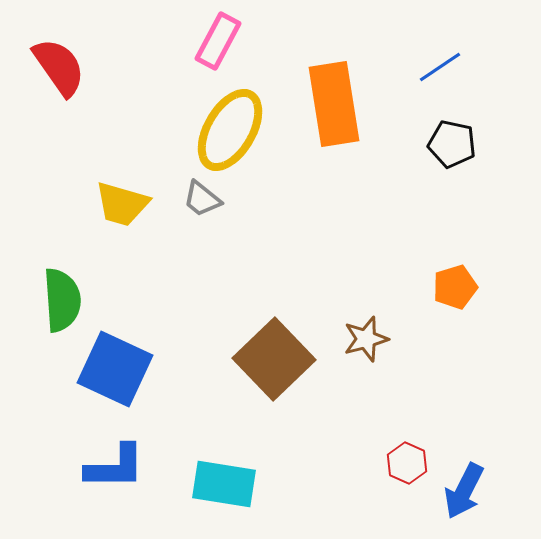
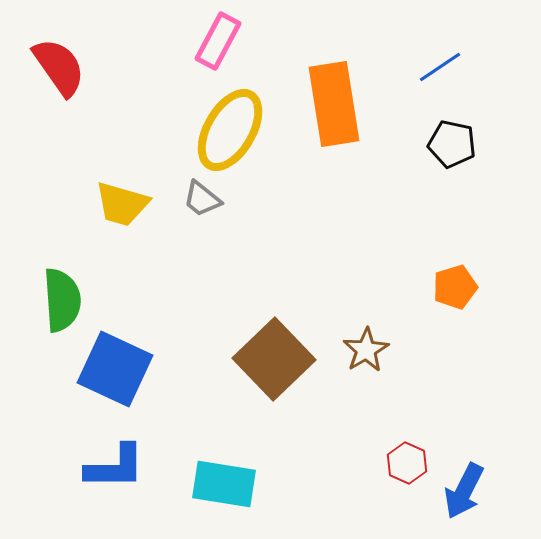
brown star: moved 11 px down; rotated 15 degrees counterclockwise
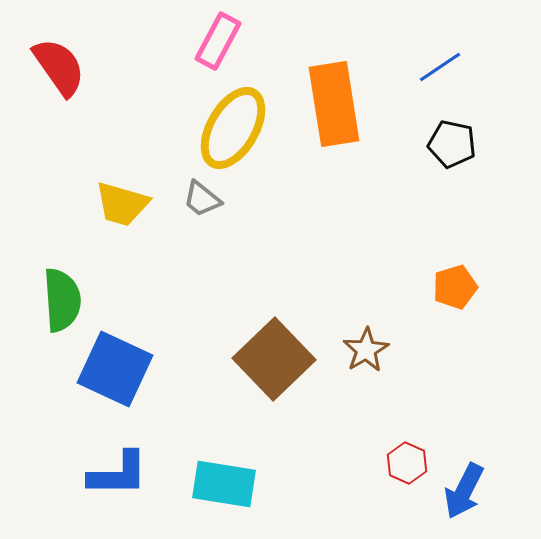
yellow ellipse: moved 3 px right, 2 px up
blue L-shape: moved 3 px right, 7 px down
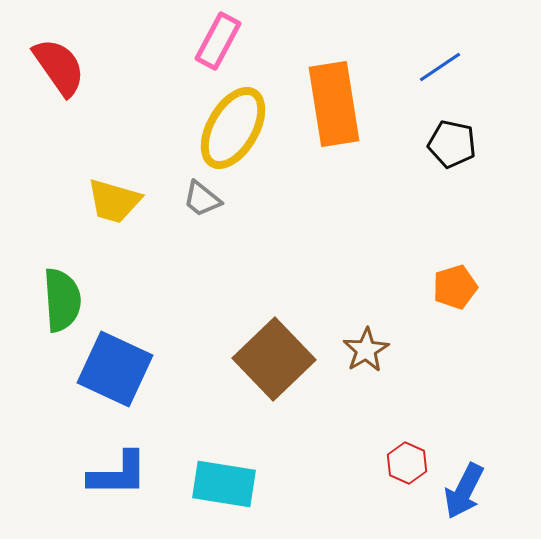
yellow trapezoid: moved 8 px left, 3 px up
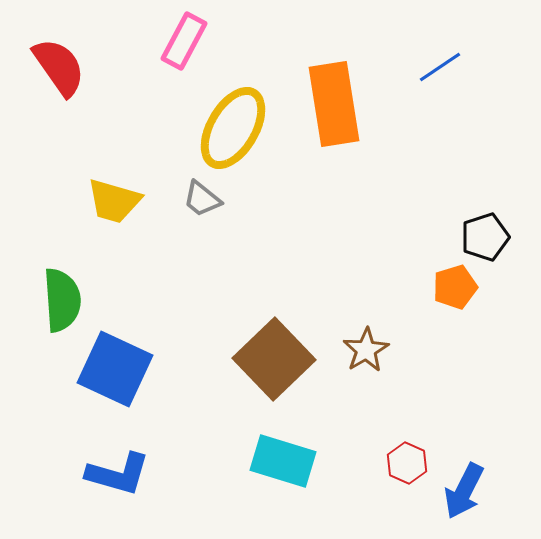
pink rectangle: moved 34 px left
black pentagon: moved 33 px right, 93 px down; rotated 30 degrees counterclockwise
blue L-shape: rotated 16 degrees clockwise
cyan rectangle: moved 59 px right, 23 px up; rotated 8 degrees clockwise
